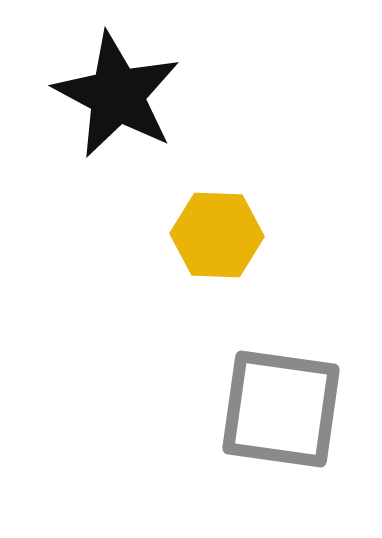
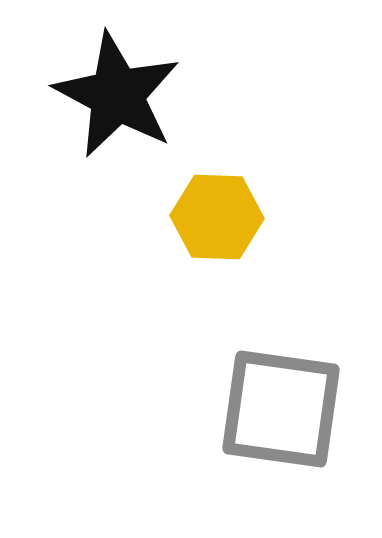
yellow hexagon: moved 18 px up
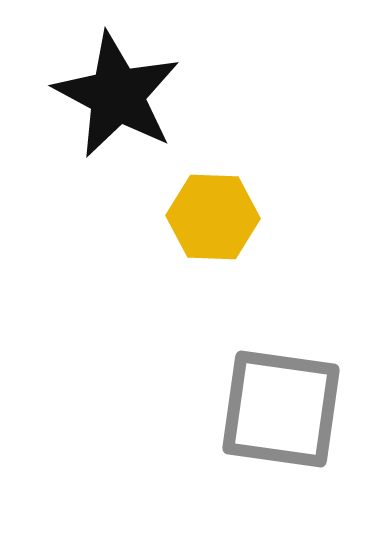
yellow hexagon: moved 4 px left
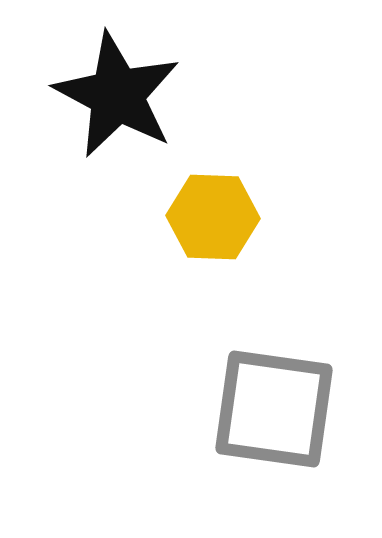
gray square: moved 7 px left
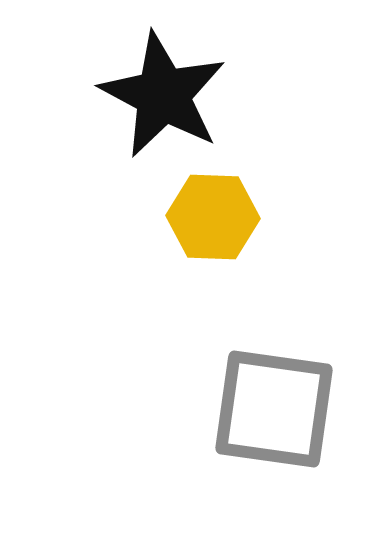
black star: moved 46 px right
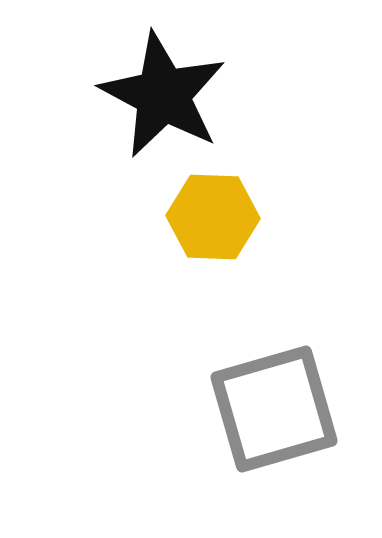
gray square: rotated 24 degrees counterclockwise
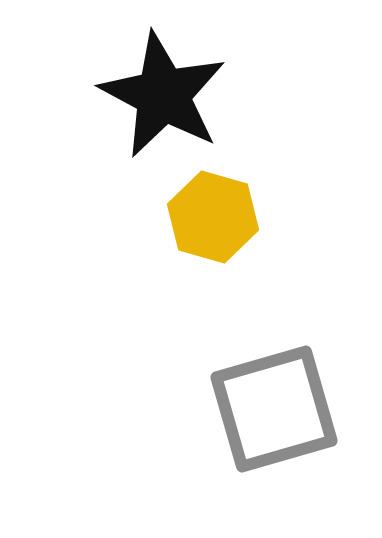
yellow hexagon: rotated 14 degrees clockwise
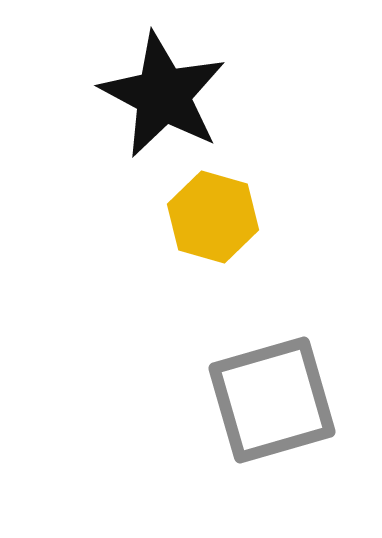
gray square: moved 2 px left, 9 px up
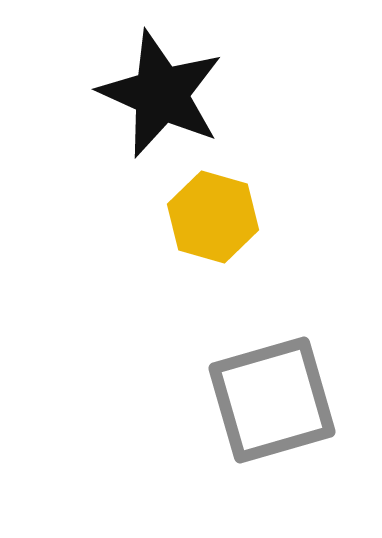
black star: moved 2 px left, 1 px up; rotated 4 degrees counterclockwise
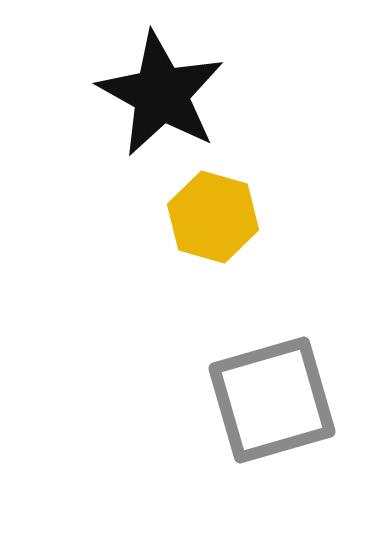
black star: rotated 5 degrees clockwise
